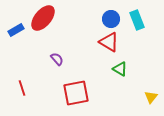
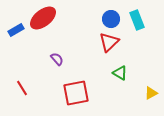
red ellipse: rotated 12 degrees clockwise
red triangle: rotated 45 degrees clockwise
green triangle: moved 4 px down
red line: rotated 14 degrees counterclockwise
yellow triangle: moved 4 px up; rotated 24 degrees clockwise
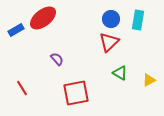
cyan rectangle: moved 1 px right; rotated 30 degrees clockwise
yellow triangle: moved 2 px left, 13 px up
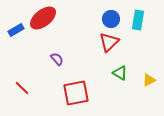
red line: rotated 14 degrees counterclockwise
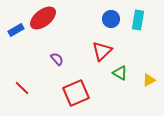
red triangle: moved 7 px left, 9 px down
red square: rotated 12 degrees counterclockwise
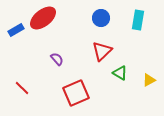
blue circle: moved 10 px left, 1 px up
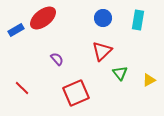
blue circle: moved 2 px right
green triangle: rotated 21 degrees clockwise
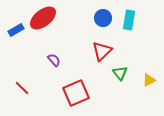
cyan rectangle: moved 9 px left
purple semicircle: moved 3 px left, 1 px down
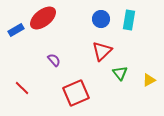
blue circle: moved 2 px left, 1 px down
